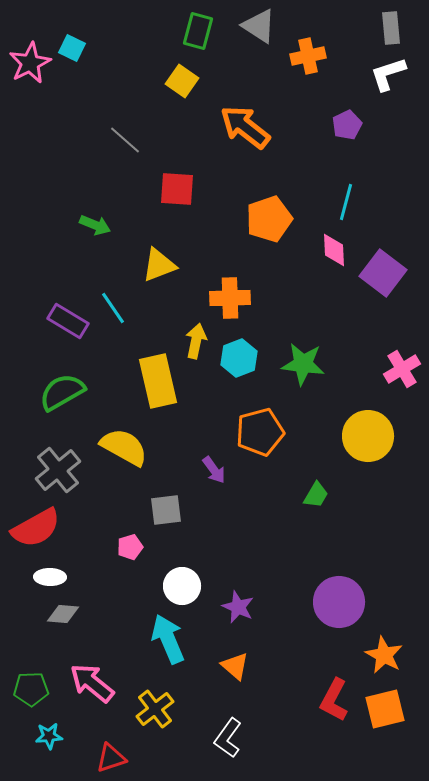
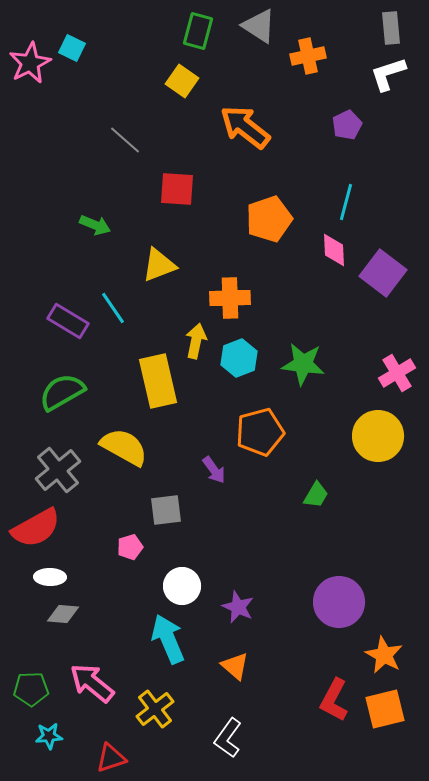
pink cross at (402, 369): moved 5 px left, 4 px down
yellow circle at (368, 436): moved 10 px right
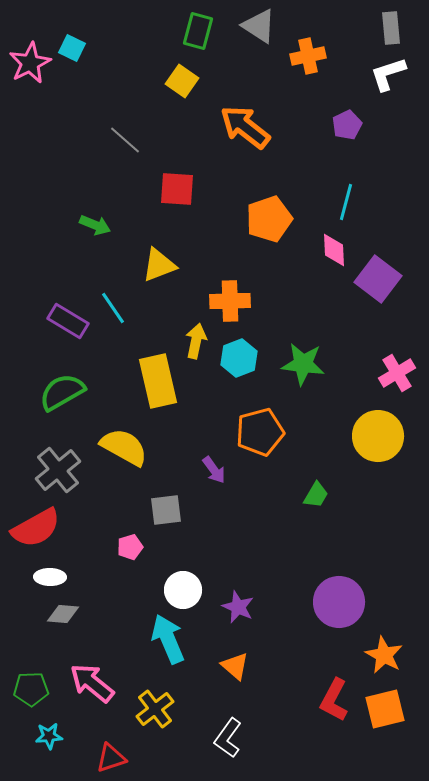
purple square at (383, 273): moved 5 px left, 6 px down
orange cross at (230, 298): moved 3 px down
white circle at (182, 586): moved 1 px right, 4 px down
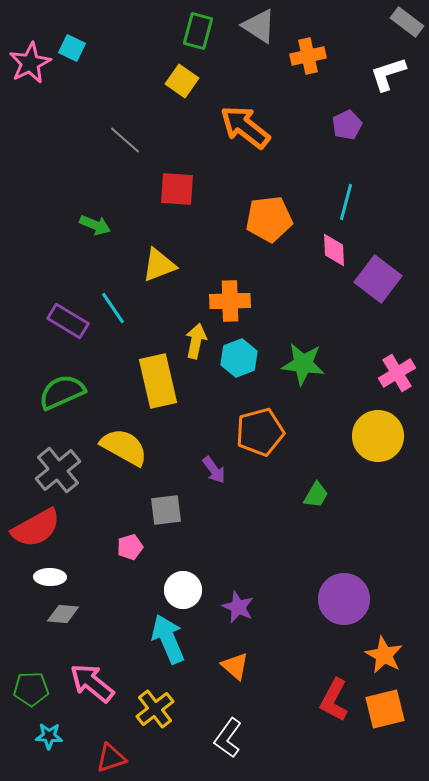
gray rectangle at (391, 28): moved 16 px right, 6 px up; rotated 48 degrees counterclockwise
orange pentagon at (269, 219): rotated 12 degrees clockwise
green semicircle at (62, 392): rotated 6 degrees clockwise
purple circle at (339, 602): moved 5 px right, 3 px up
cyan star at (49, 736): rotated 8 degrees clockwise
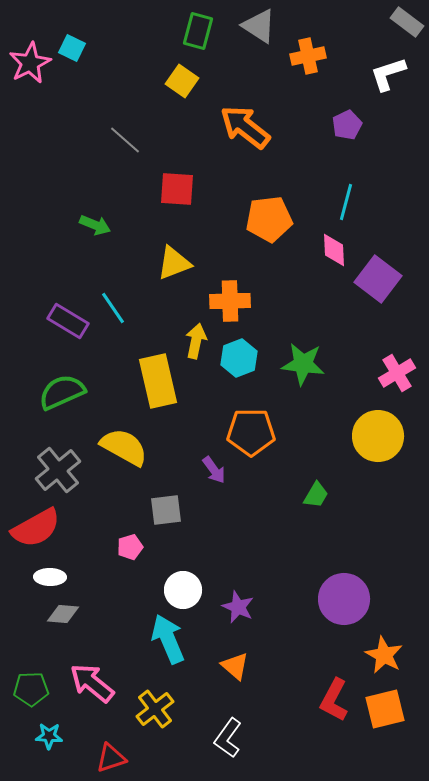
yellow triangle at (159, 265): moved 15 px right, 2 px up
orange pentagon at (260, 432): moved 9 px left; rotated 15 degrees clockwise
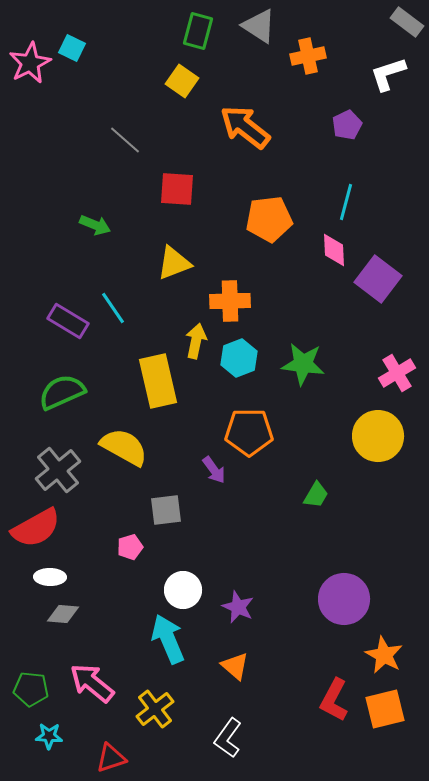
orange pentagon at (251, 432): moved 2 px left
green pentagon at (31, 689): rotated 8 degrees clockwise
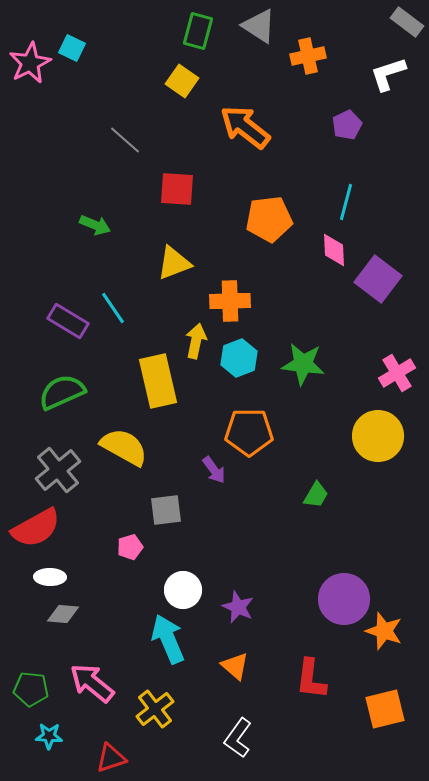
orange star at (384, 655): moved 24 px up; rotated 9 degrees counterclockwise
red L-shape at (334, 700): moved 23 px left, 21 px up; rotated 21 degrees counterclockwise
white L-shape at (228, 738): moved 10 px right
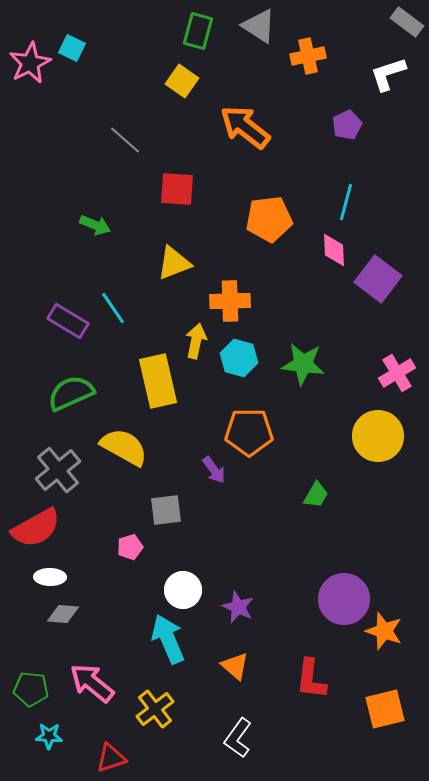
cyan hexagon at (239, 358): rotated 24 degrees counterclockwise
green semicircle at (62, 392): moved 9 px right, 1 px down
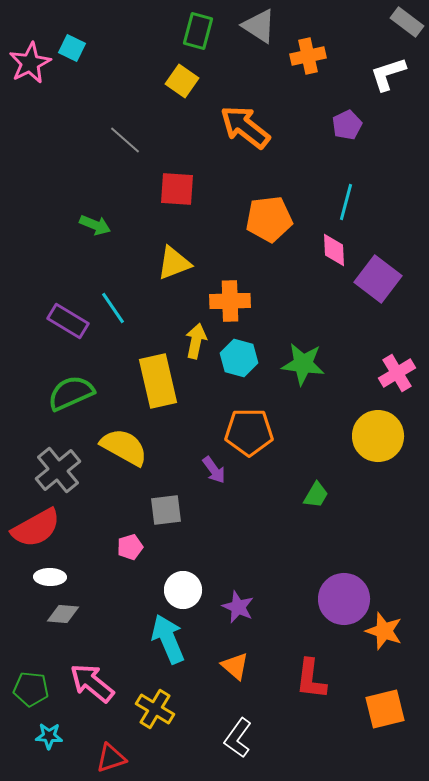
yellow cross at (155, 709): rotated 21 degrees counterclockwise
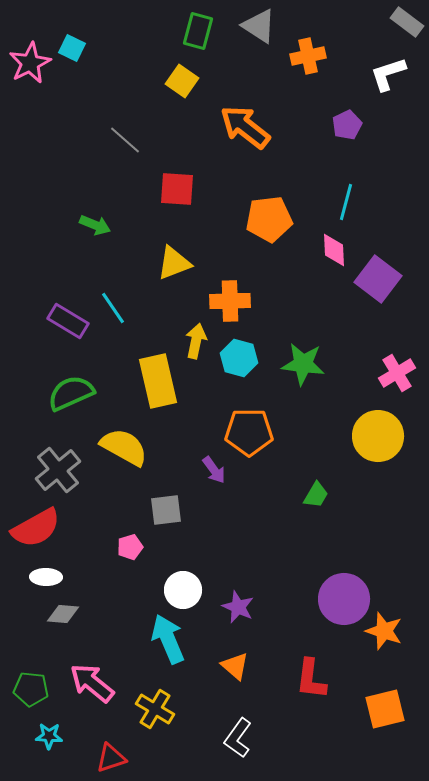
white ellipse at (50, 577): moved 4 px left
